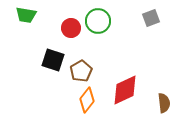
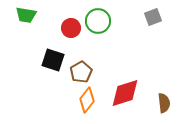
gray square: moved 2 px right, 1 px up
brown pentagon: moved 1 px down
red diamond: moved 3 px down; rotated 8 degrees clockwise
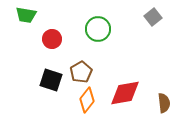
gray square: rotated 18 degrees counterclockwise
green circle: moved 8 px down
red circle: moved 19 px left, 11 px down
black square: moved 2 px left, 20 px down
red diamond: rotated 8 degrees clockwise
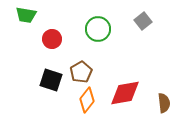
gray square: moved 10 px left, 4 px down
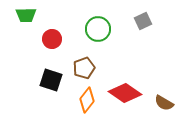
green trapezoid: rotated 10 degrees counterclockwise
gray square: rotated 12 degrees clockwise
brown pentagon: moved 3 px right, 4 px up; rotated 10 degrees clockwise
red diamond: rotated 44 degrees clockwise
brown semicircle: rotated 126 degrees clockwise
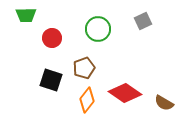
red circle: moved 1 px up
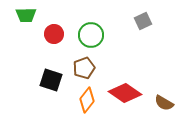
green circle: moved 7 px left, 6 px down
red circle: moved 2 px right, 4 px up
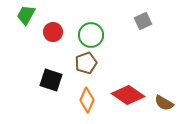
green trapezoid: rotated 120 degrees clockwise
red circle: moved 1 px left, 2 px up
brown pentagon: moved 2 px right, 5 px up
red diamond: moved 3 px right, 2 px down
orange diamond: rotated 15 degrees counterclockwise
